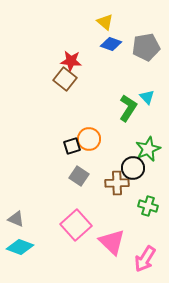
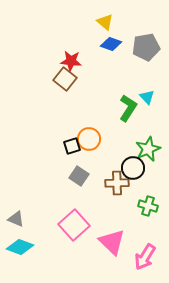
pink square: moved 2 px left
pink arrow: moved 2 px up
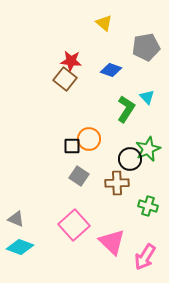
yellow triangle: moved 1 px left, 1 px down
blue diamond: moved 26 px down
green L-shape: moved 2 px left, 1 px down
black square: rotated 18 degrees clockwise
black circle: moved 3 px left, 9 px up
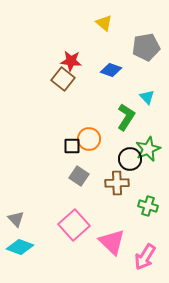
brown square: moved 2 px left
green L-shape: moved 8 px down
gray triangle: rotated 24 degrees clockwise
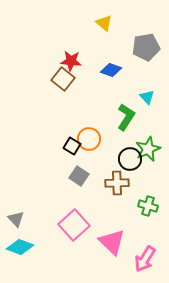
black square: rotated 30 degrees clockwise
pink arrow: moved 2 px down
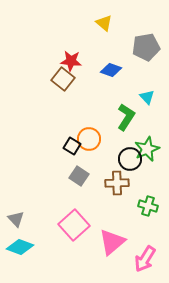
green star: moved 1 px left
pink triangle: rotated 36 degrees clockwise
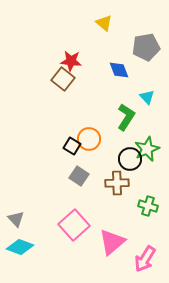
blue diamond: moved 8 px right; rotated 50 degrees clockwise
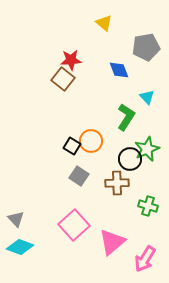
red star: moved 1 px up; rotated 10 degrees counterclockwise
orange circle: moved 2 px right, 2 px down
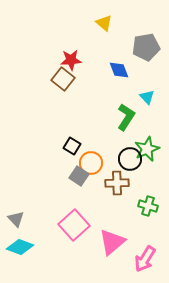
orange circle: moved 22 px down
